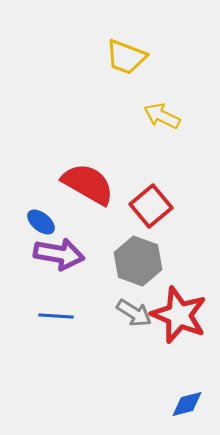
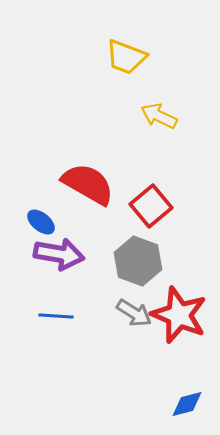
yellow arrow: moved 3 px left
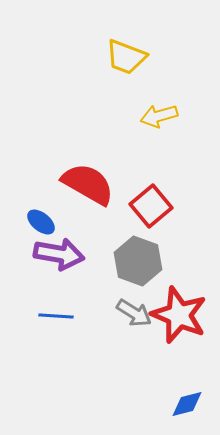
yellow arrow: rotated 42 degrees counterclockwise
